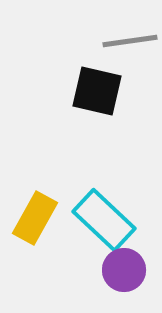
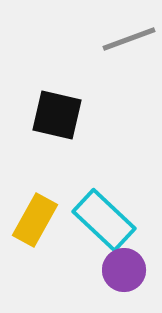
gray line: moved 1 px left, 2 px up; rotated 12 degrees counterclockwise
black square: moved 40 px left, 24 px down
yellow rectangle: moved 2 px down
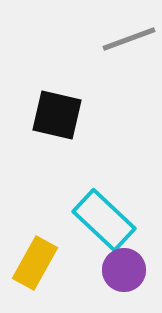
yellow rectangle: moved 43 px down
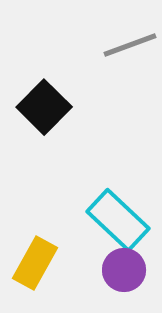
gray line: moved 1 px right, 6 px down
black square: moved 13 px left, 8 px up; rotated 32 degrees clockwise
cyan rectangle: moved 14 px right
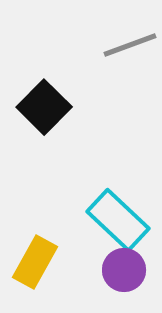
yellow rectangle: moved 1 px up
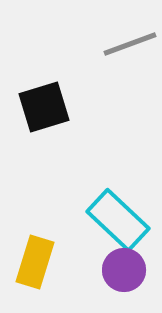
gray line: moved 1 px up
black square: rotated 28 degrees clockwise
yellow rectangle: rotated 12 degrees counterclockwise
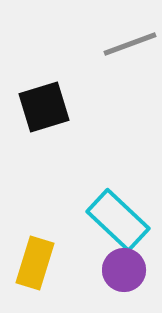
yellow rectangle: moved 1 px down
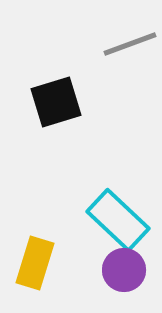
black square: moved 12 px right, 5 px up
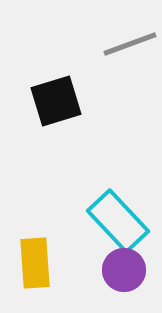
black square: moved 1 px up
cyan rectangle: moved 1 px down; rotated 4 degrees clockwise
yellow rectangle: rotated 21 degrees counterclockwise
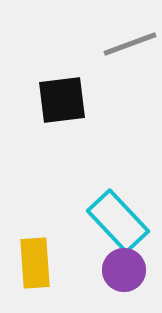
black square: moved 6 px right, 1 px up; rotated 10 degrees clockwise
